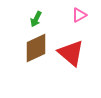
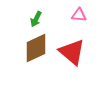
pink triangle: rotated 35 degrees clockwise
red triangle: moved 1 px right, 1 px up
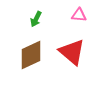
brown diamond: moved 5 px left, 7 px down
